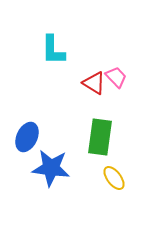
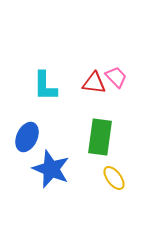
cyan L-shape: moved 8 px left, 36 px down
red triangle: rotated 25 degrees counterclockwise
blue star: moved 1 px down; rotated 15 degrees clockwise
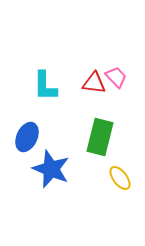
green rectangle: rotated 6 degrees clockwise
yellow ellipse: moved 6 px right
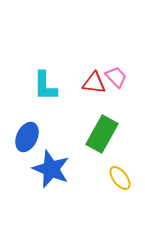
green rectangle: moved 2 px right, 3 px up; rotated 15 degrees clockwise
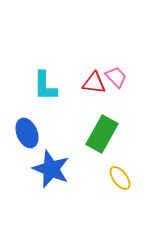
blue ellipse: moved 4 px up; rotated 48 degrees counterclockwise
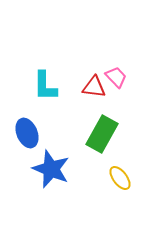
red triangle: moved 4 px down
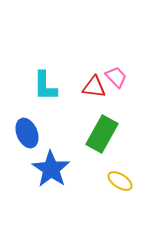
blue star: rotated 12 degrees clockwise
yellow ellipse: moved 3 px down; rotated 20 degrees counterclockwise
